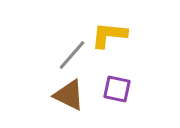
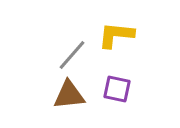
yellow L-shape: moved 7 px right
brown triangle: rotated 32 degrees counterclockwise
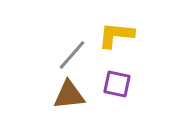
purple square: moved 5 px up
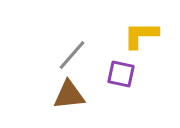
yellow L-shape: moved 25 px right; rotated 6 degrees counterclockwise
purple square: moved 4 px right, 10 px up
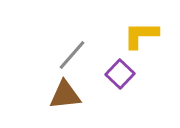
purple square: moved 1 px left; rotated 32 degrees clockwise
brown triangle: moved 4 px left
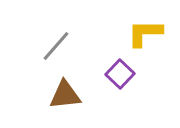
yellow L-shape: moved 4 px right, 2 px up
gray line: moved 16 px left, 9 px up
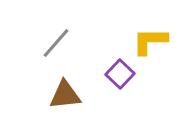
yellow L-shape: moved 5 px right, 8 px down
gray line: moved 3 px up
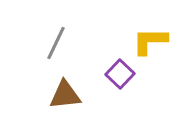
gray line: rotated 16 degrees counterclockwise
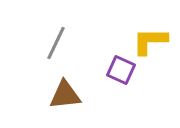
purple square: moved 1 px right, 4 px up; rotated 20 degrees counterclockwise
